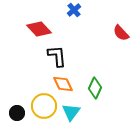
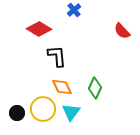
red diamond: rotated 15 degrees counterclockwise
red semicircle: moved 1 px right, 2 px up
orange diamond: moved 1 px left, 3 px down
yellow circle: moved 1 px left, 3 px down
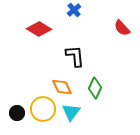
red semicircle: moved 3 px up
black L-shape: moved 18 px right
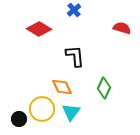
red semicircle: rotated 150 degrees clockwise
green diamond: moved 9 px right
yellow circle: moved 1 px left
black circle: moved 2 px right, 6 px down
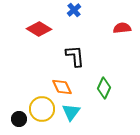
red semicircle: rotated 24 degrees counterclockwise
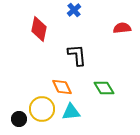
red diamond: rotated 70 degrees clockwise
black L-shape: moved 2 px right, 1 px up
green diamond: rotated 55 degrees counterclockwise
cyan triangle: rotated 48 degrees clockwise
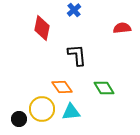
red diamond: moved 3 px right, 1 px up
orange diamond: rotated 10 degrees counterclockwise
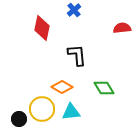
orange diamond: rotated 25 degrees counterclockwise
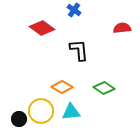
blue cross: rotated 16 degrees counterclockwise
red diamond: rotated 65 degrees counterclockwise
black L-shape: moved 2 px right, 5 px up
green diamond: rotated 25 degrees counterclockwise
yellow circle: moved 1 px left, 2 px down
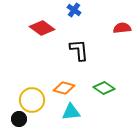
orange diamond: moved 2 px right, 1 px down; rotated 15 degrees counterclockwise
yellow circle: moved 9 px left, 11 px up
